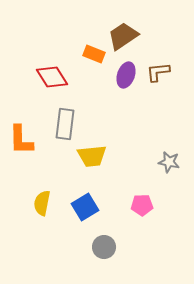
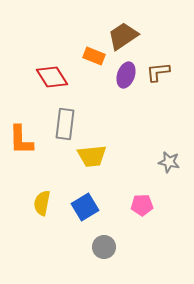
orange rectangle: moved 2 px down
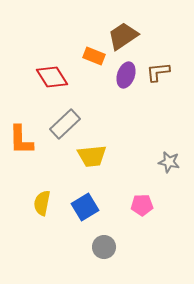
gray rectangle: rotated 40 degrees clockwise
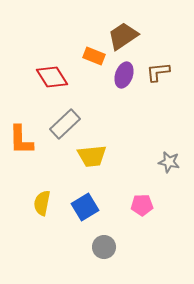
purple ellipse: moved 2 px left
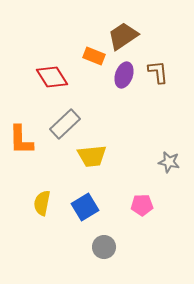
brown L-shape: rotated 90 degrees clockwise
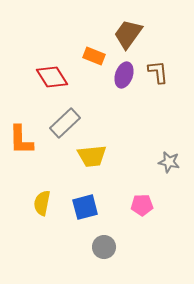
brown trapezoid: moved 5 px right, 2 px up; rotated 20 degrees counterclockwise
gray rectangle: moved 1 px up
blue square: rotated 16 degrees clockwise
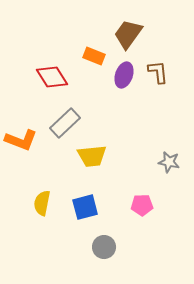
orange L-shape: rotated 68 degrees counterclockwise
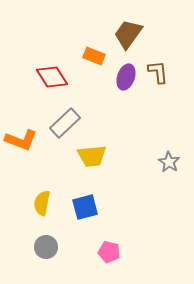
purple ellipse: moved 2 px right, 2 px down
gray star: rotated 20 degrees clockwise
pink pentagon: moved 33 px left, 47 px down; rotated 15 degrees clockwise
gray circle: moved 58 px left
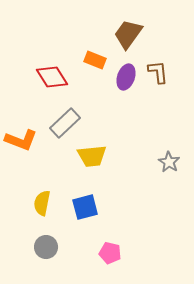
orange rectangle: moved 1 px right, 4 px down
pink pentagon: moved 1 px right, 1 px down
